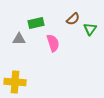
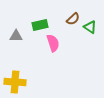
green rectangle: moved 4 px right, 2 px down
green triangle: moved 2 px up; rotated 32 degrees counterclockwise
gray triangle: moved 3 px left, 3 px up
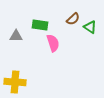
green rectangle: rotated 21 degrees clockwise
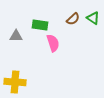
green triangle: moved 3 px right, 9 px up
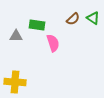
green rectangle: moved 3 px left
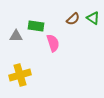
green rectangle: moved 1 px left, 1 px down
yellow cross: moved 5 px right, 7 px up; rotated 20 degrees counterclockwise
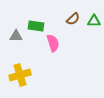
green triangle: moved 1 px right, 3 px down; rotated 32 degrees counterclockwise
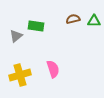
brown semicircle: rotated 152 degrees counterclockwise
gray triangle: rotated 40 degrees counterclockwise
pink semicircle: moved 26 px down
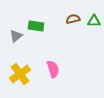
yellow cross: moved 1 px up; rotated 20 degrees counterclockwise
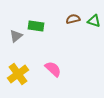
green triangle: rotated 16 degrees clockwise
pink semicircle: rotated 30 degrees counterclockwise
yellow cross: moved 2 px left
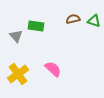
gray triangle: rotated 32 degrees counterclockwise
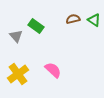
green triangle: moved 1 px up; rotated 16 degrees clockwise
green rectangle: rotated 28 degrees clockwise
pink semicircle: moved 1 px down
